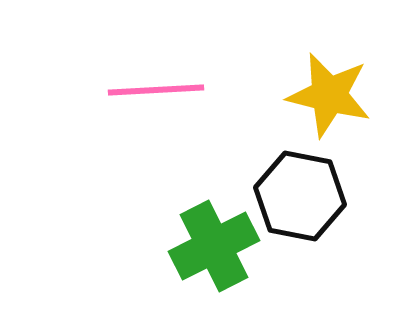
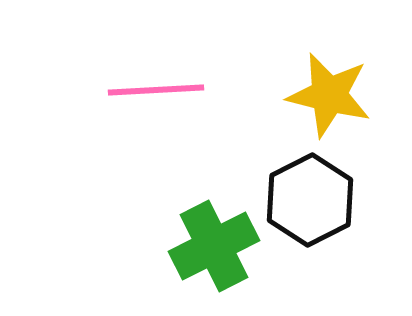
black hexagon: moved 10 px right, 4 px down; rotated 22 degrees clockwise
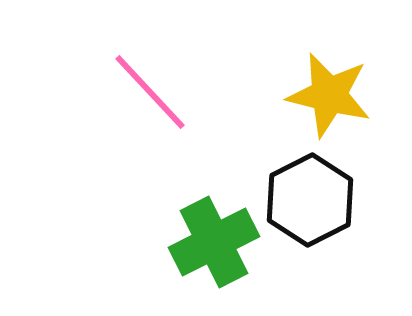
pink line: moved 6 px left, 2 px down; rotated 50 degrees clockwise
green cross: moved 4 px up
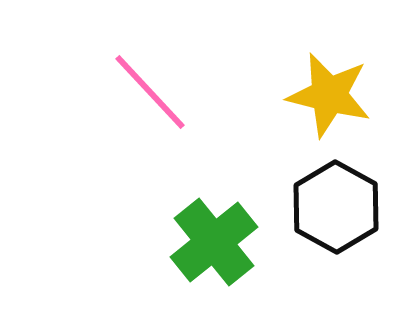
black hexagon: moved 26 px right, 7 px down; rotated 4 degrees counterclockwise
green cross: rotated 12 degrees counterclockwise
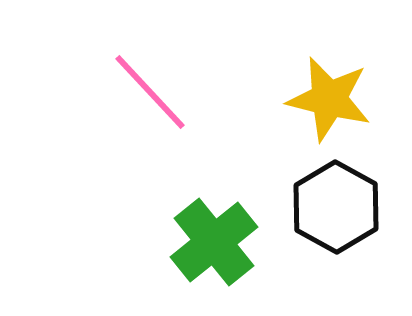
yellow star: moved 4 px down
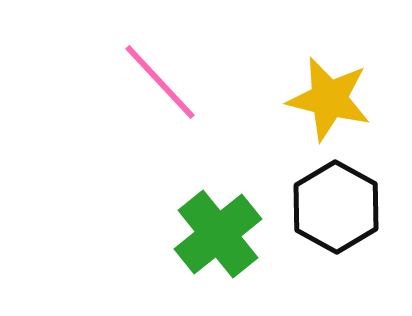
pink line: moved 10 px right, 10 px up
green cross: moved 4 px right, 8 px up
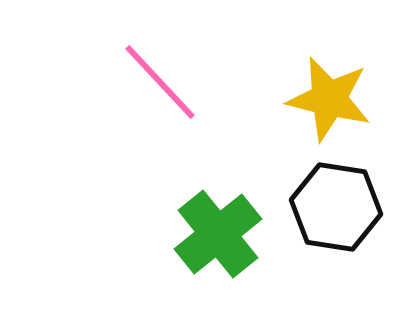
black hexagon: rotated 20 degrees counterclockwise
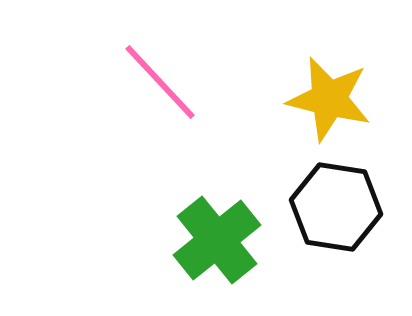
green cross: moved 1 px left, 6 px down
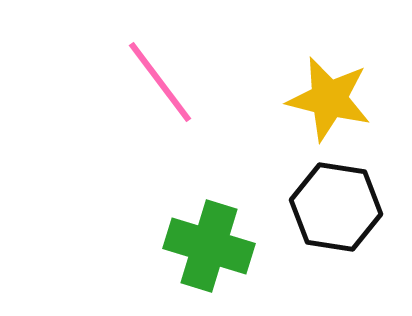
pink line: rotated 6 degrees clockwise
green cross: moved 8 px left, 6 px down; rotated 34 degrees counterclockwise
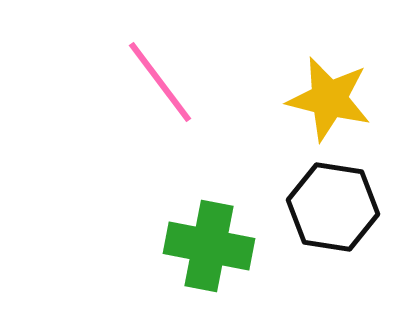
black hexagon: moved 3 px left
green cross: rotated 6 degrees counterclockwise
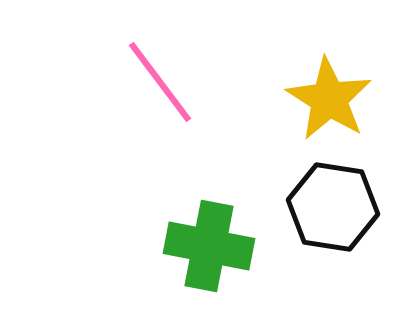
yellow star: rotated 18 degrees clockwise
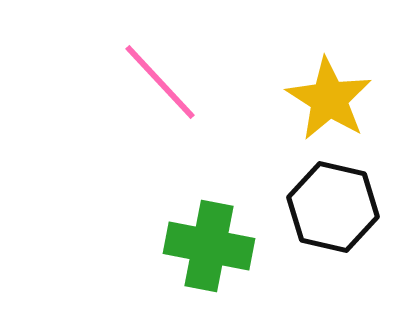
pink line: rotated 6 degrees counterclockwise
black hexagon: rotated 4 degrees clockwise
